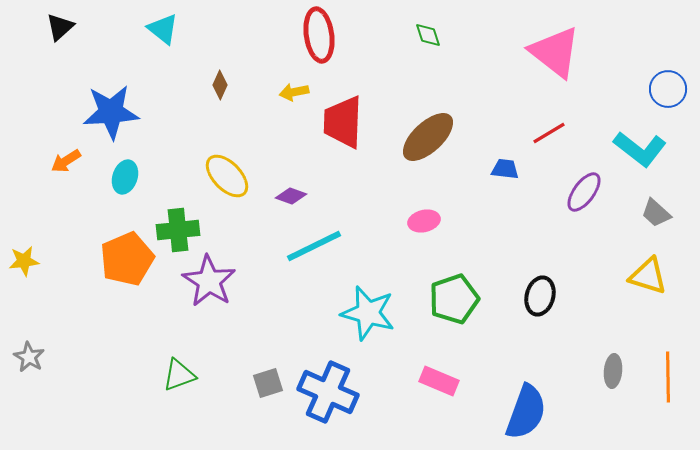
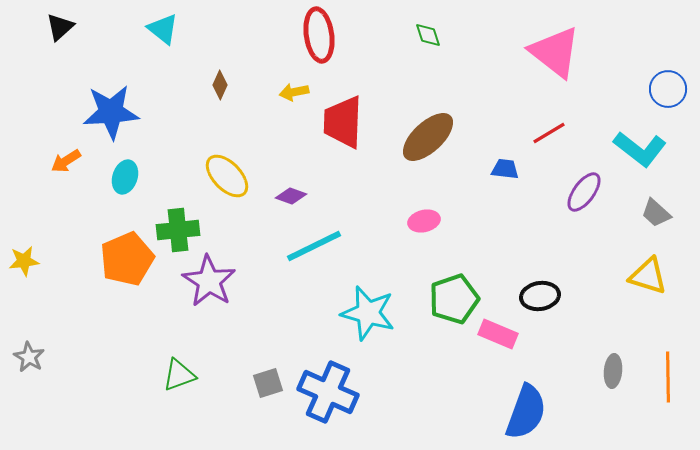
black ellipse: rotated 66 degrees clockwise
pink rectangle: moved 59 px right, 47 px up
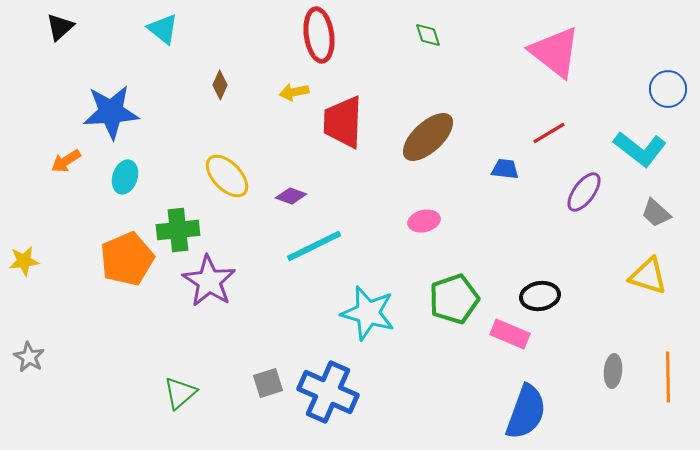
pink rectangle: moved 12 px right
green triangle: moved 1 px right, 18 px down; rotated 21 degrees counterclockwise
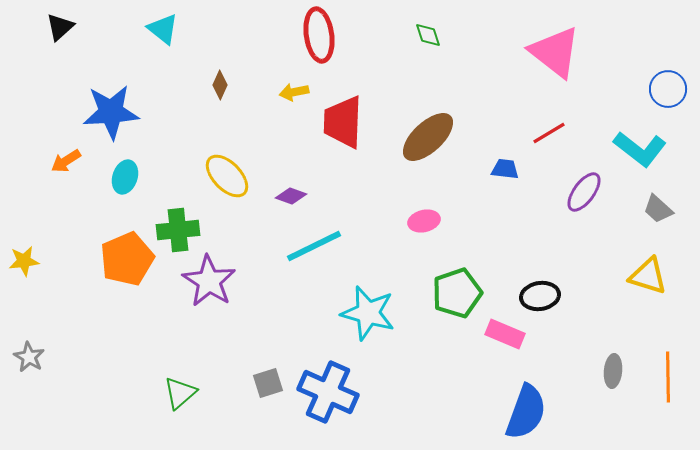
gray trapezoid: moved 2 px right, 4 px up
green pentagon: moved 3 px right, 6 px up
pink rectangle: moved 5 px left
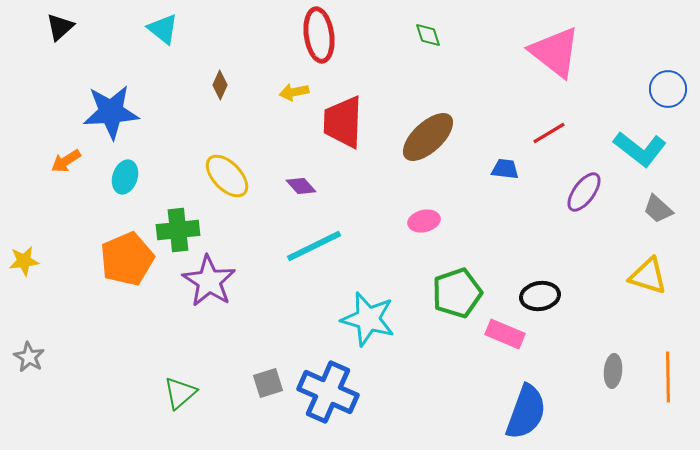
purple diamond: moved 10 px right, 10 px up; rotated 28 degrees clockwise
cyan star: moved 6 px down
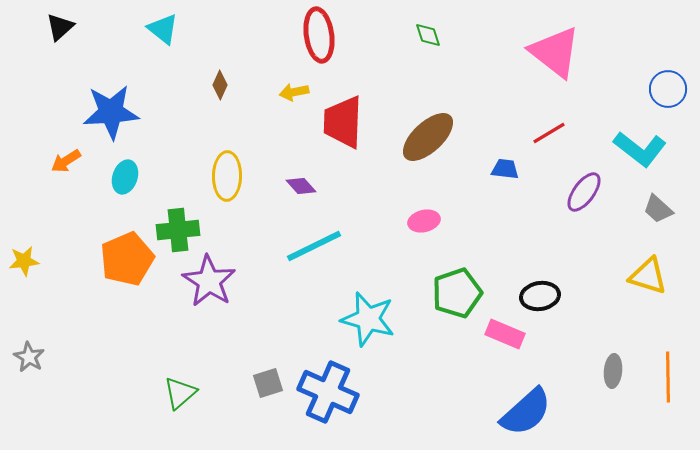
yellow ellipse: rotated 45 degrees clockwise
blue semicircle: rotated 28 degrees clockwise
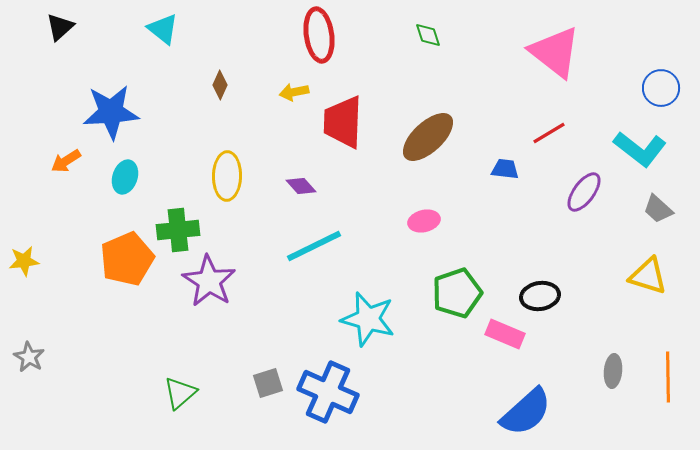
blue circle: moved 7 px left, 1 px up
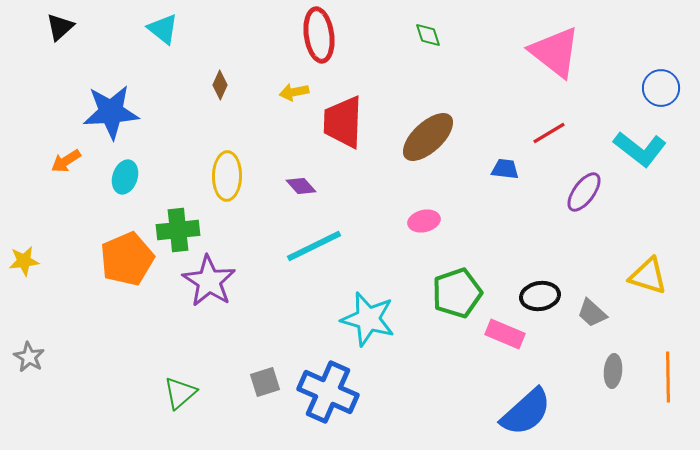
gray trapezoid: moved 66 px left, 104 px down
gray square: moved 3 px left, 1 px up
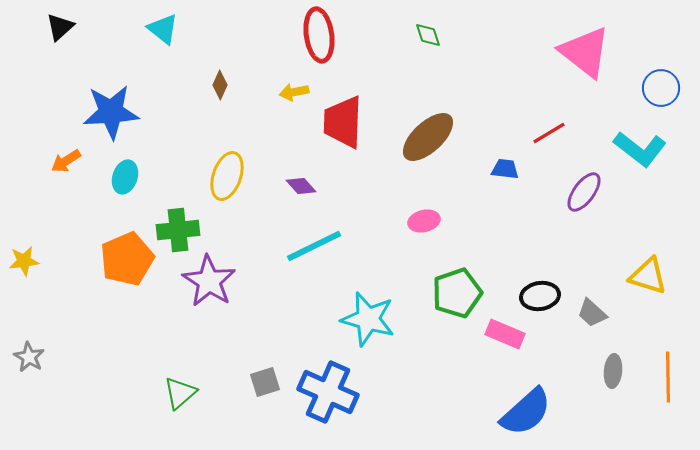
pink triangle: moved 30 px right
yellow ellipse: rotated 18 degrees clockwise
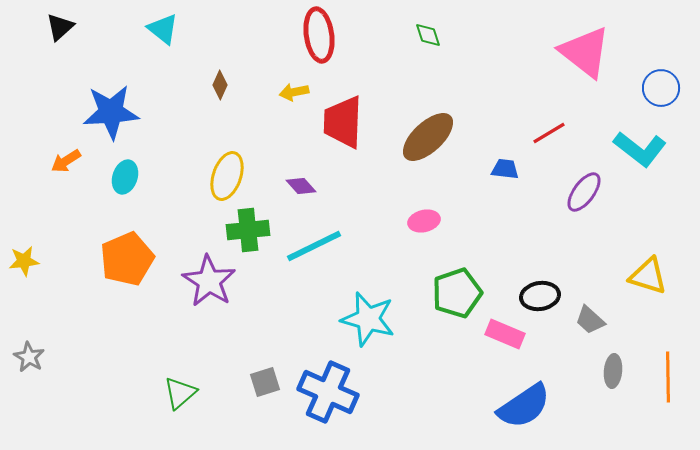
green cross: moved 70 px right
gray trapezoid: moved 2 px left, 7 px down
blue semicircle: moved 2 px left, 6 px up; rotated 8 degrees clockwise
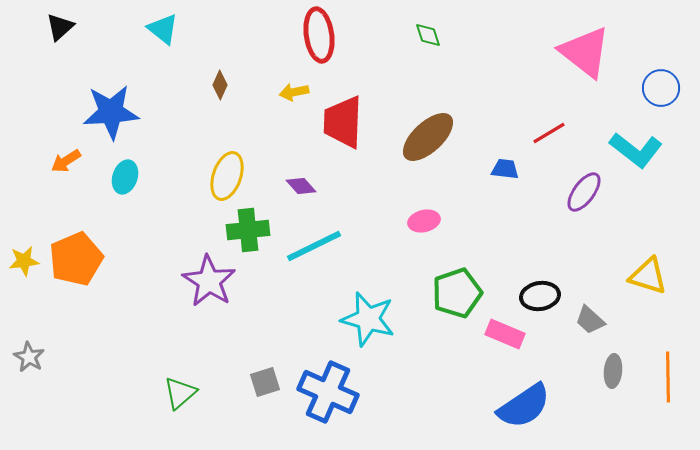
cyan L-shape: moved 4 px left, 1 px down
orange pentagon: moved 51 px left
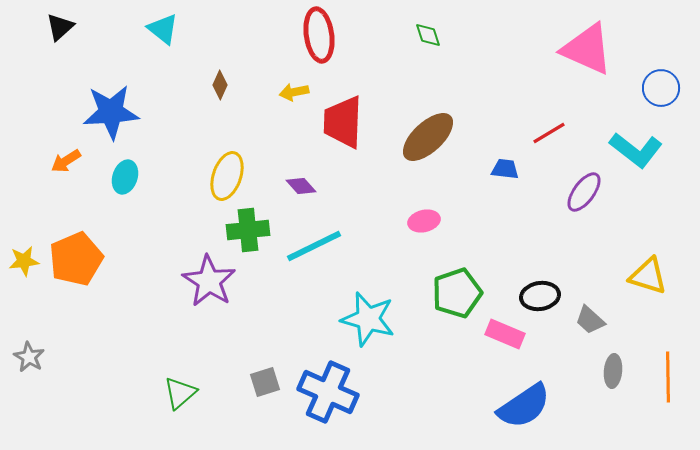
pink triangle: moved 2 px right, 3 px up; rotated 14 degrees counterclockwise
